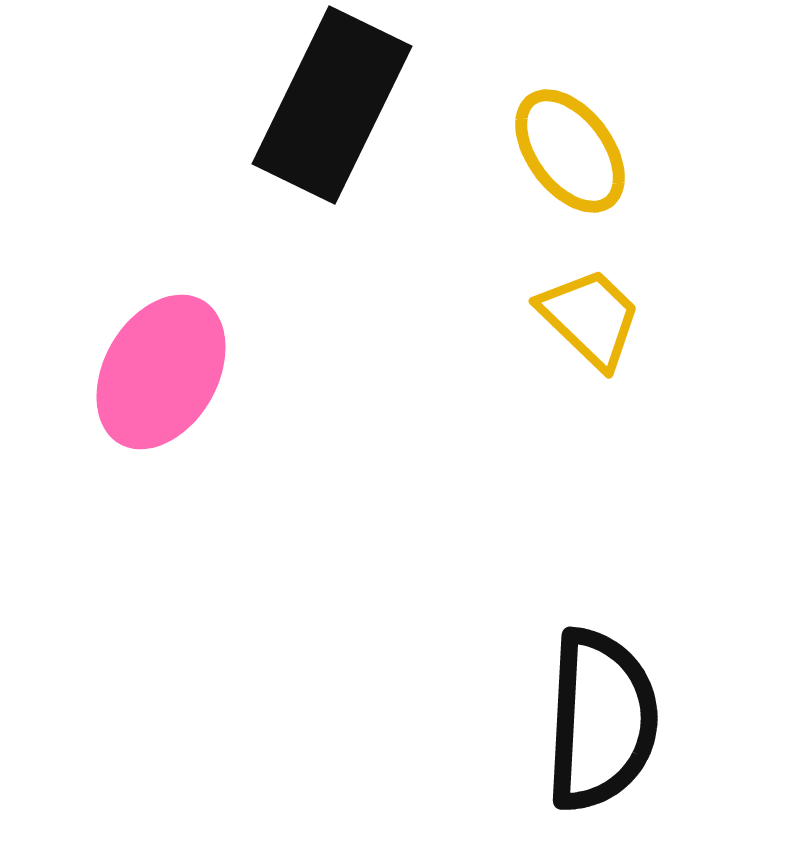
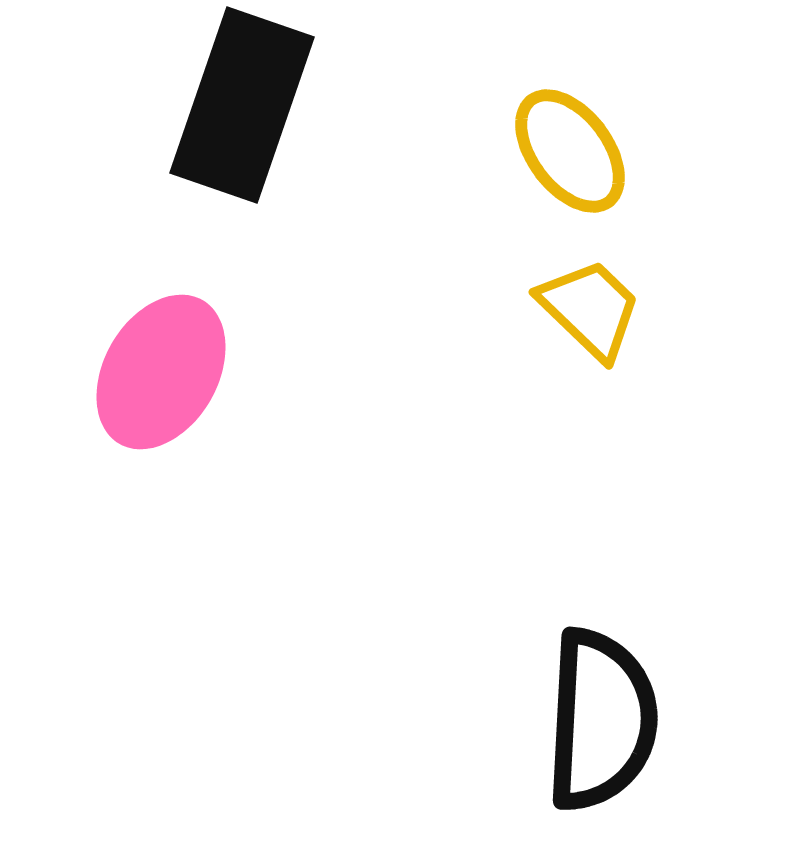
black rectangle: moved 90 px left; rotated 7 degrees counterclockwise
yellow trapezoid: moved 9 px up
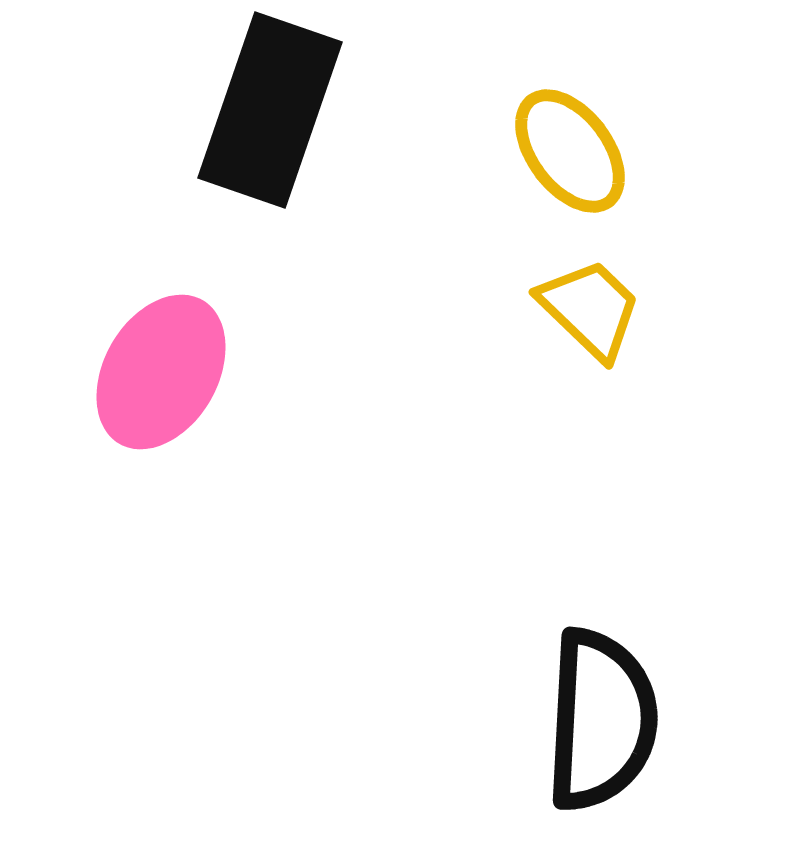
black rectangle: moved 28 px right, 5 px down
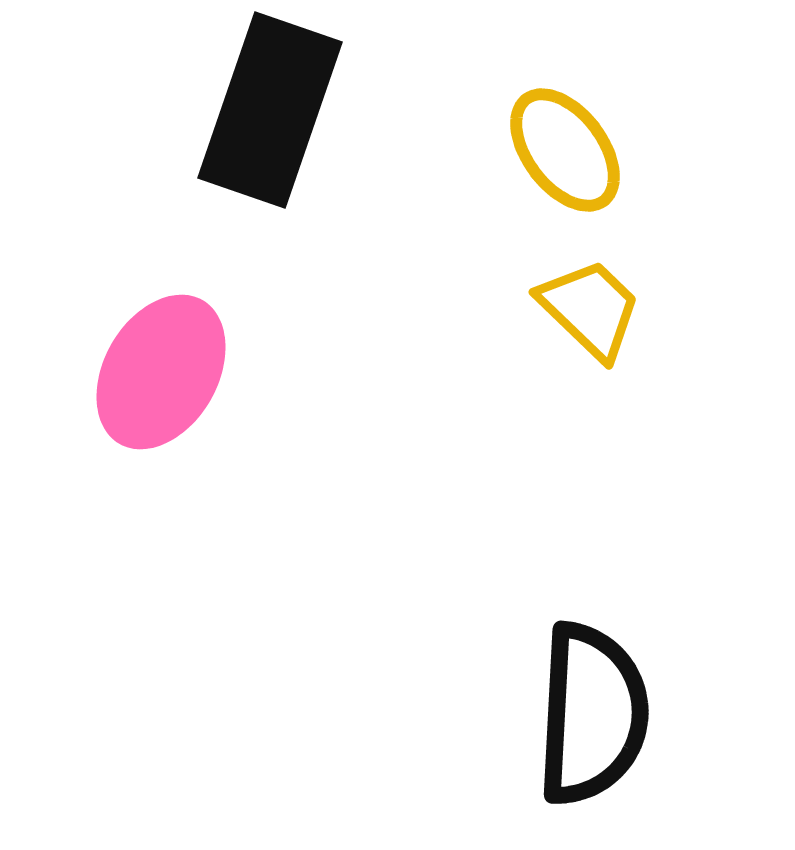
yellow ellipse: moved 5 px left, 1 px up
black semicircle: moved 9 px left, 6 px up
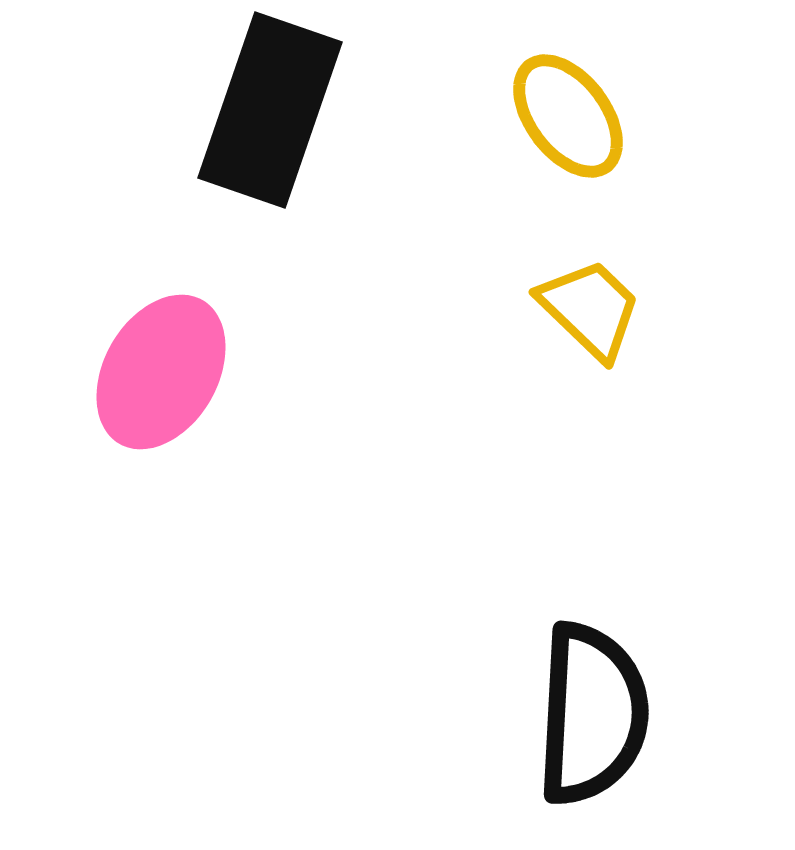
yellow ellipse: moved 3 px right, 34 px up
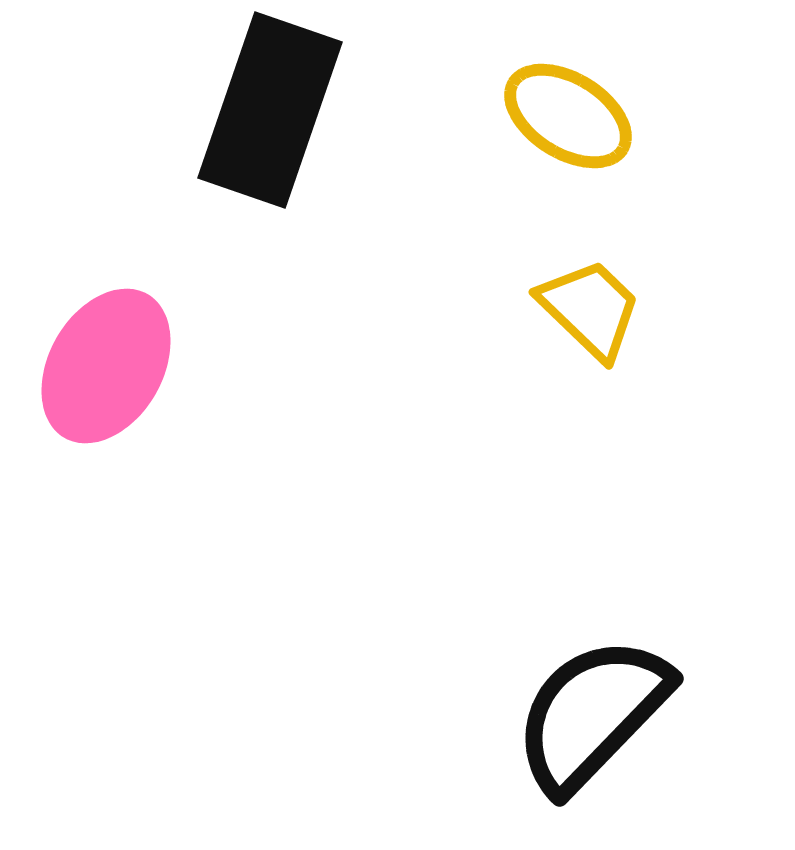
yellow ellipse: rotated 21 degrees counterclockwise
pink ellipse: moved 55 px left, 6 px up
black semicircle: rotated 139 degrees counterclockwise
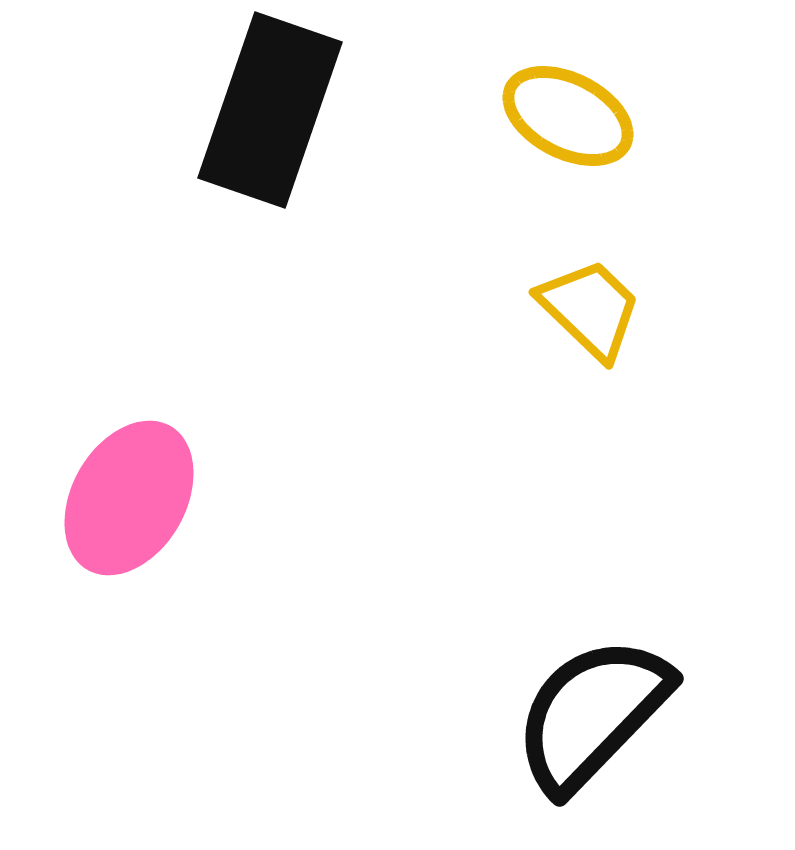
yellow ellipse: rotated 5 degrees counterclockwise
pink ellipse: moved 23 px right, 132 px down
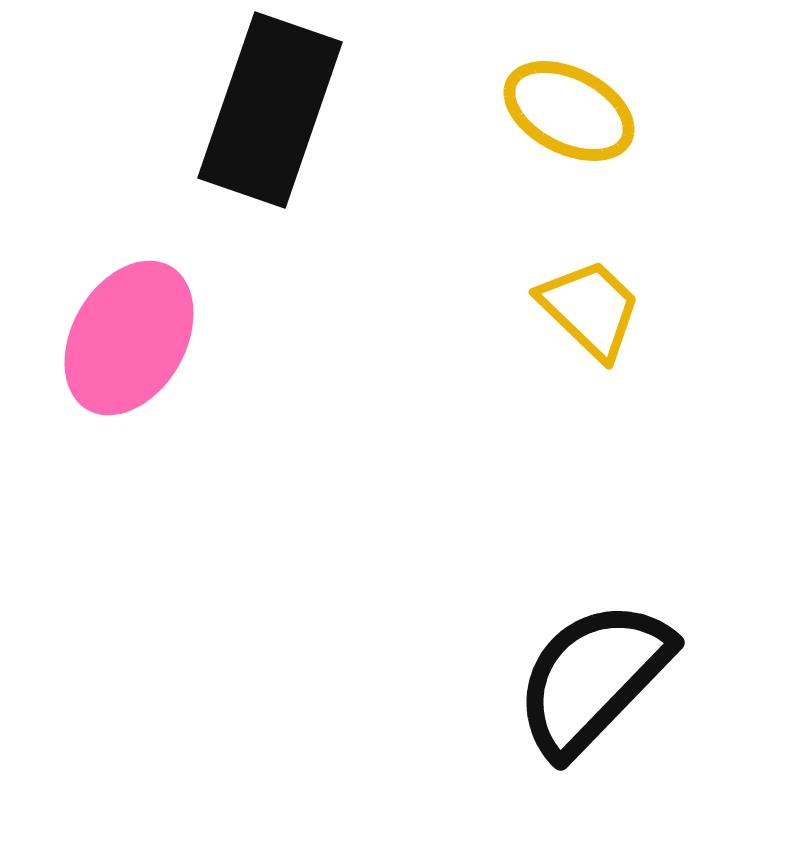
yellow ellipse: moved 1 px right, 5 px up
pink ellipse: moved 160 px up
black semicircle: moved 1 px right, 36 px up
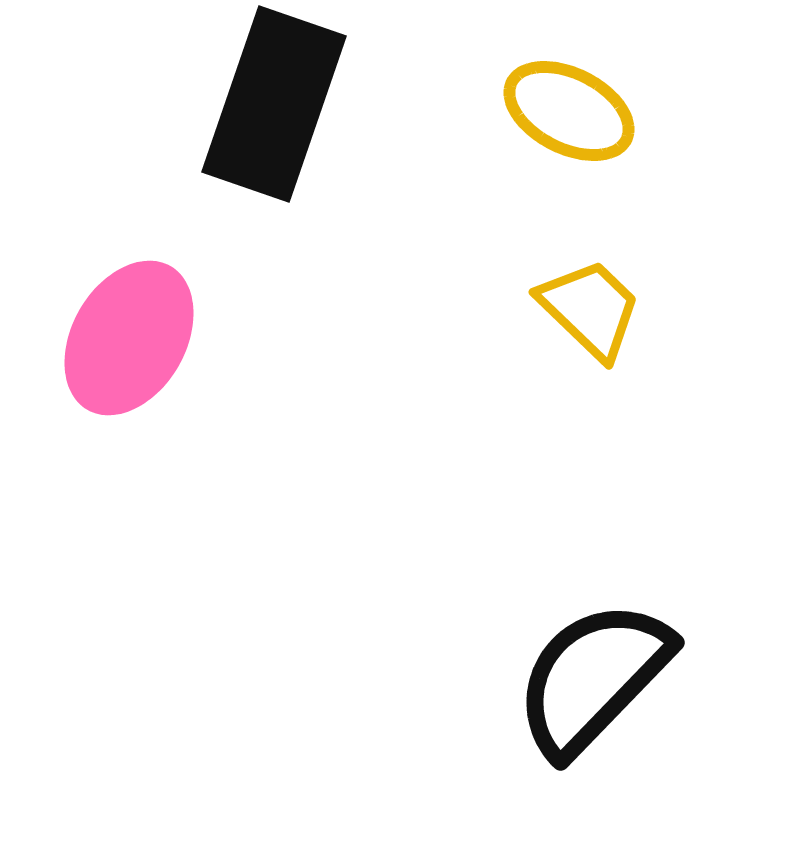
black rectangle: moved 4 px right, 6 px up
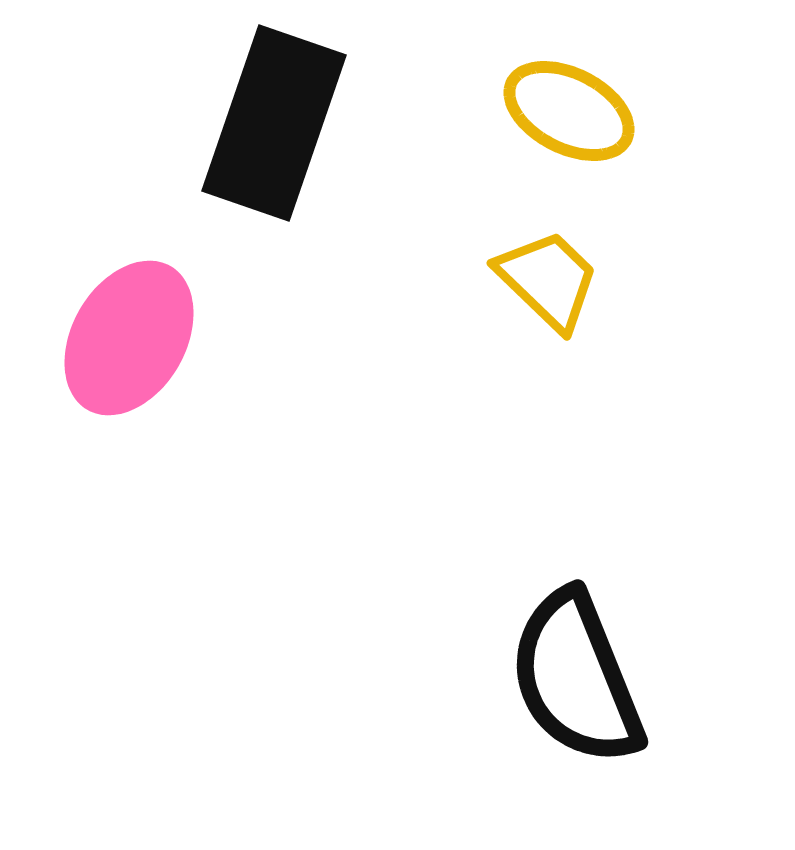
black rectangle: moved 19 px down
yellow trapezoid: moved 42 px left, 29 px up
black semicircle: moved 17 px left; rotated 66 degrees counterclockwise
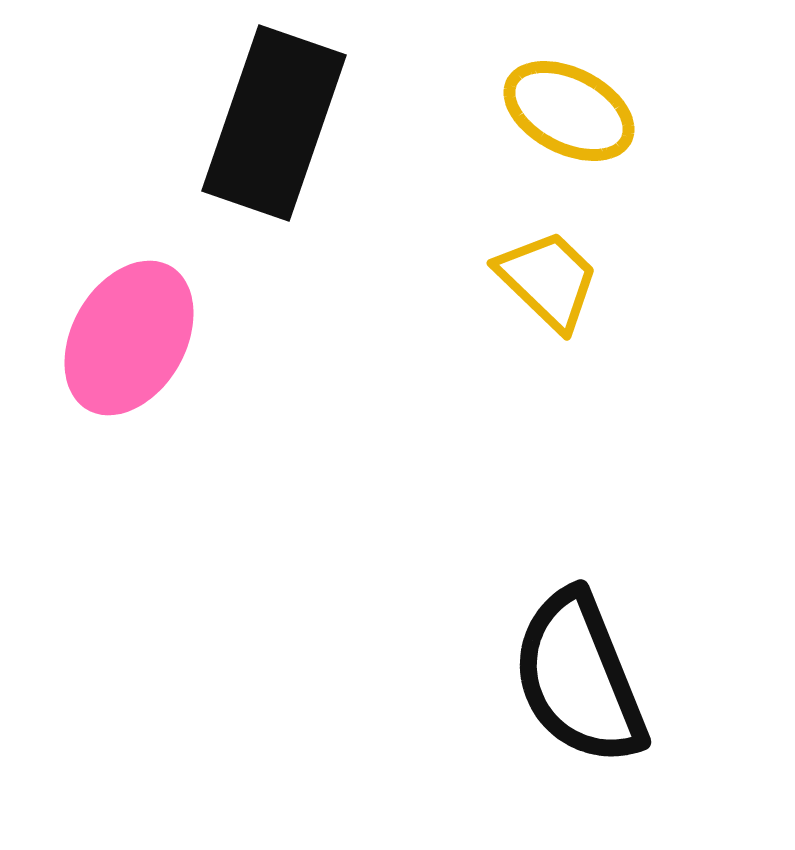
black semicircle: moved 3 px right
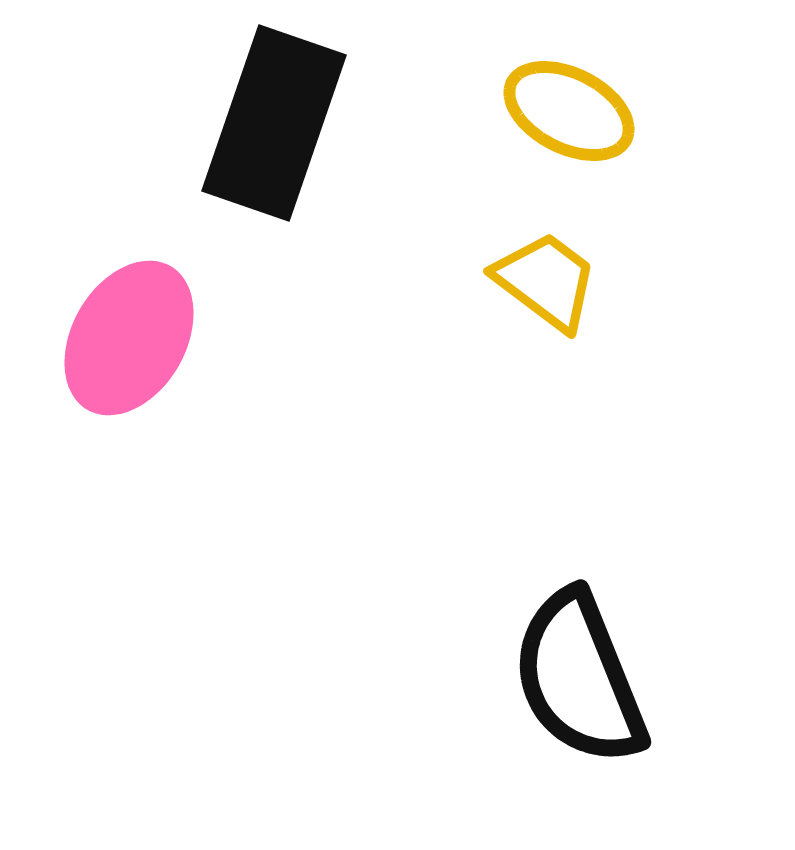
yellow trapezoid: moved 2 px left, 1 px down; rotated 7 degrees counterclockwise
